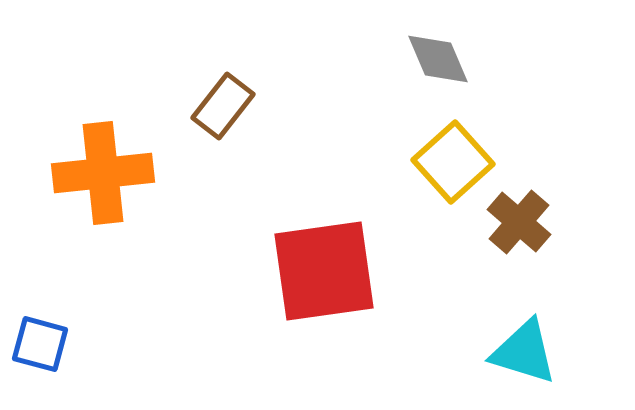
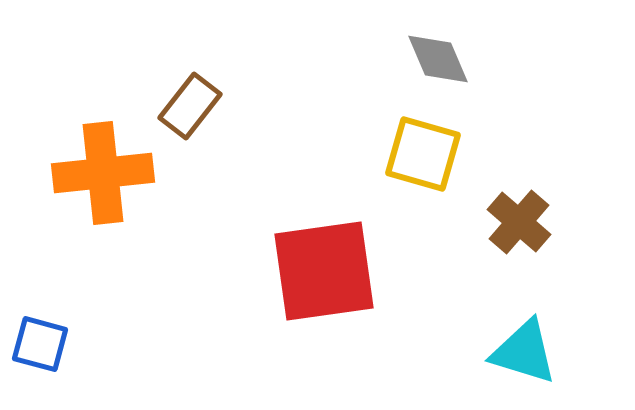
brown rectangle: moved 33 px left
yellow square: moved 30 px left, 8 px up; rotated 32 degrees counterclockwise
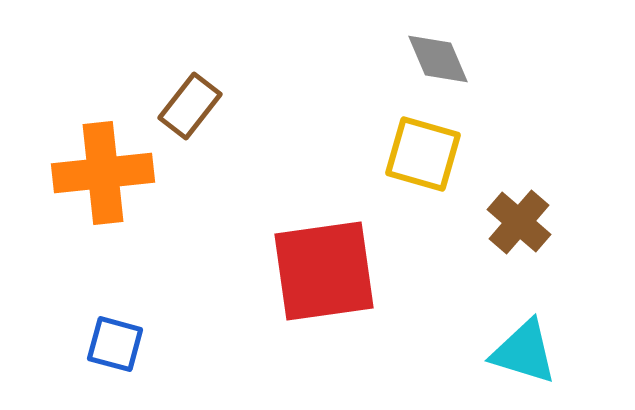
blue square: moved 75 px right
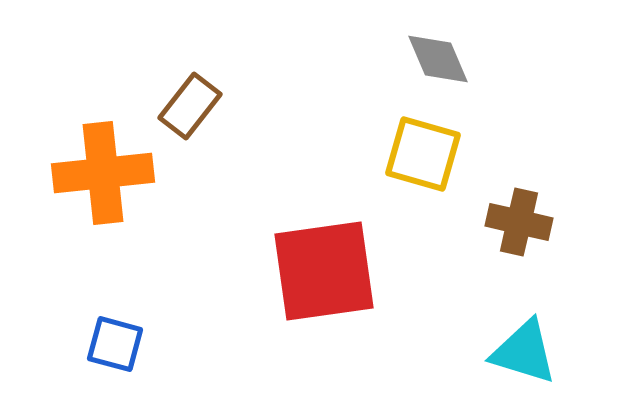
brown cross: rotated 28 degrees counterclockwise
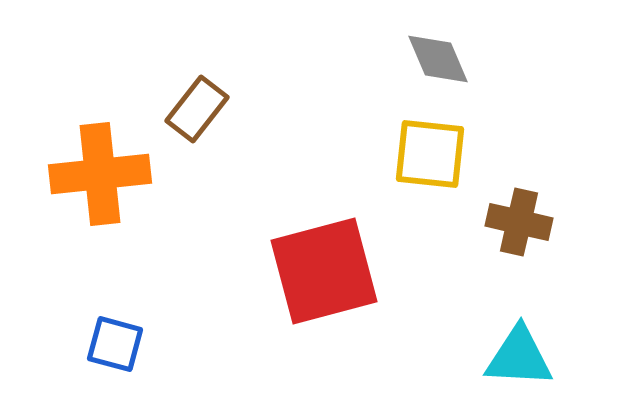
brown rectangle: moved 7 px right, 3 px down
yellow square: moved 7 px right; rotated 10 degrees counterclockwise
orange cross: moved 3 px left, 1 px down
red square: rotated 7 degrees counterclockwise
cyan triangle: moved 5 px left, 5 px down; rotated 14 degrees counterclockwise
